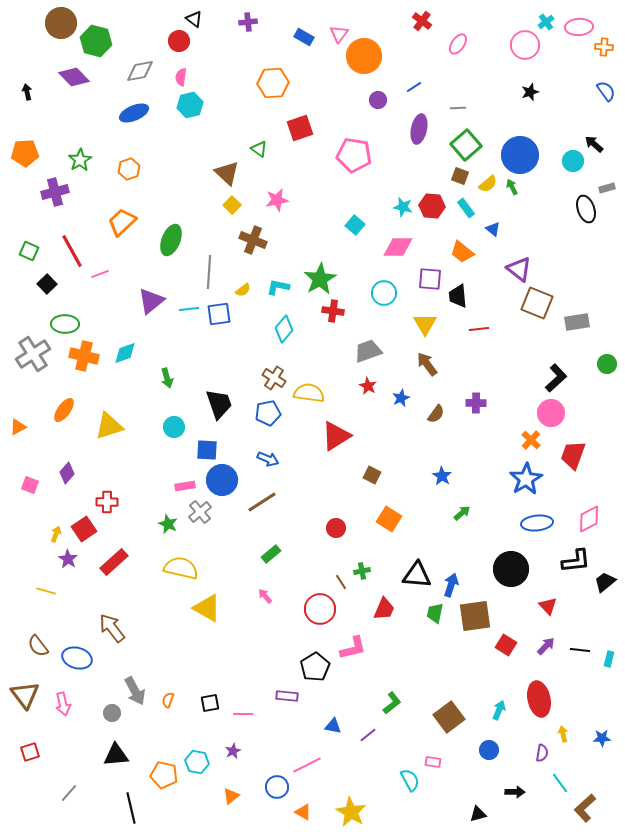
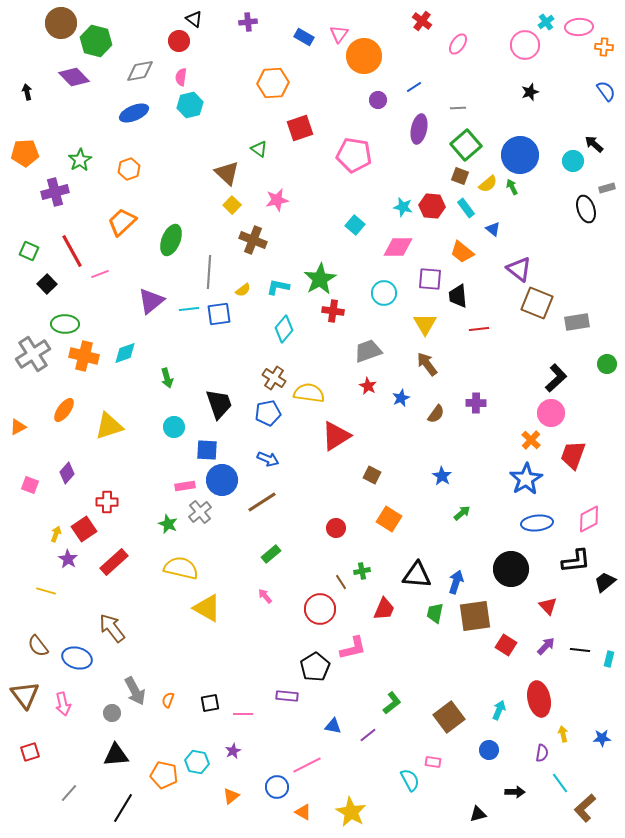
blue arrow at (451, 585): moved 5 px right, 3 px up
black line at (131, 808): moved 8 px left; rotated 44 degrees clockwise
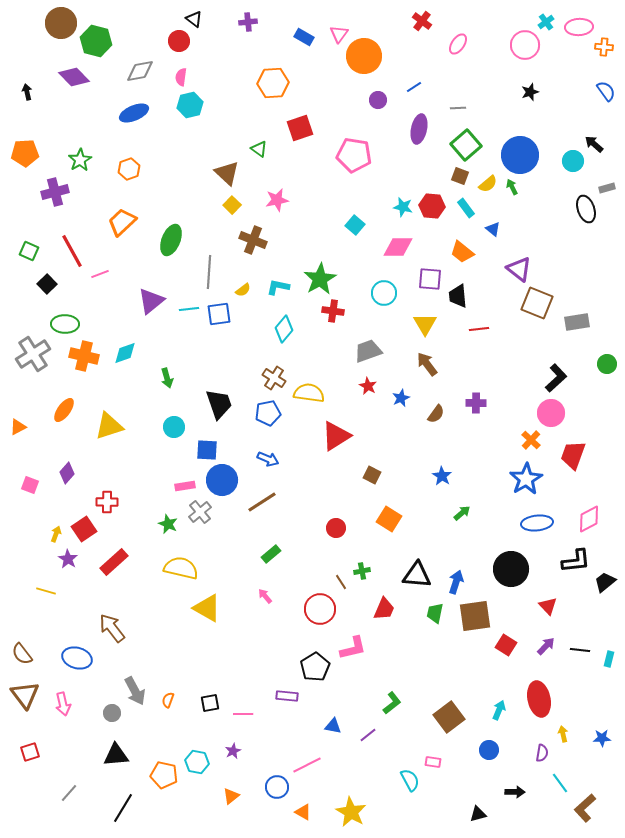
brown semicircle at (38, 646): moved 16 px left, 8 px down
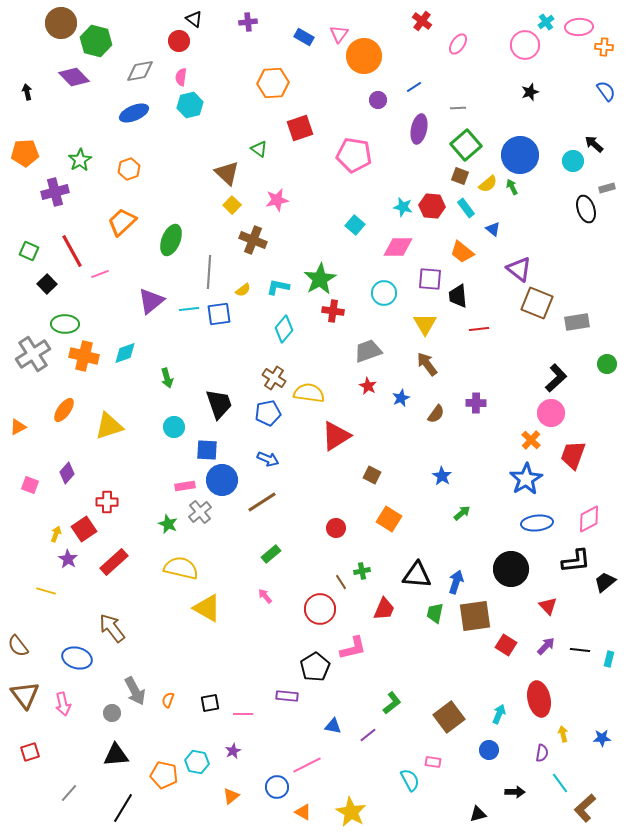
brown semicircle at (22, 654): moved 4 px left, 8 px up
cyan arrow at (499, 710): moved 4 px down
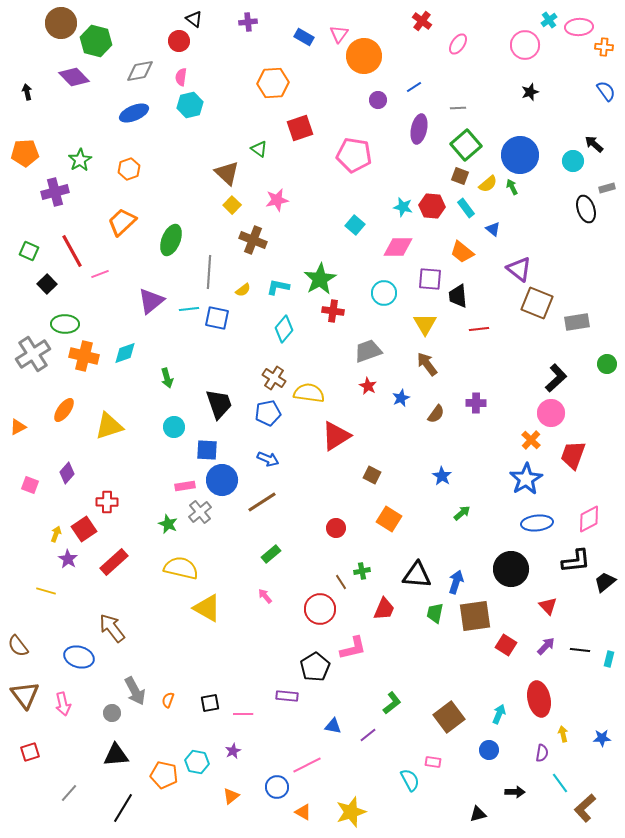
cyan cross at (546, 22): moved 3 px right, 2 px up
blue square at (219, 314): moved 2 px left, 4 px down; rotated 20 degrees clockwise
blue ellipse at (77, 658): moved 2 px right, 1 px up
yellow star at (351, 812): rotated 24 degrees clockwise
